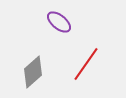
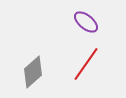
purple ellipse: moved 27 px right
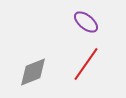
gray diamond: rotated 20 degrees clockwise
